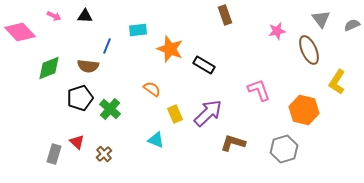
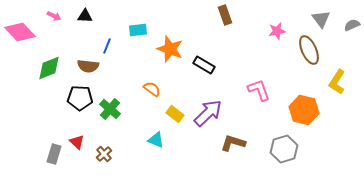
black pentagon: rotated 20 degrees clockwise
yellow rectangle: rotated 30 degrees counterclockwise
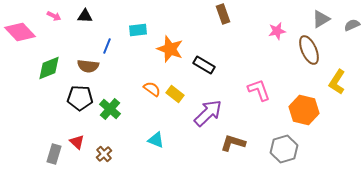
brown rectangle: moved 2 px left, 1 px up
gray triangle: rotated 36 degrees clockwise
yellow rectangle: moved 20 px up
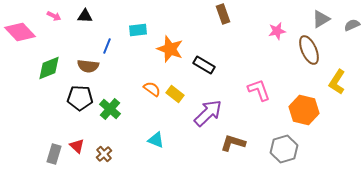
red triangle: moved 4 px down
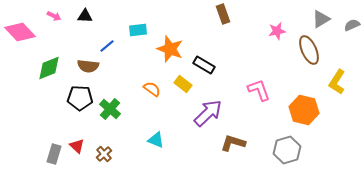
blue line: rotated 28 degrees clockwise
yellow rectangle: moved 8 px right, 10 px up
gray hexagon: moved 3 px right, 1 px down
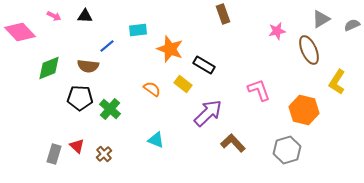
brown L-shape: rotated 30 degrees clockwise
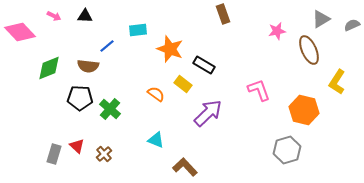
orange semicircle: moved 4 px right, 5 px down
brown L-shape: moved 48 px left, 24 px down
